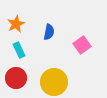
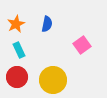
blue semicircle: moved 2 px left, 8 px up
red circle: moved 1 px right, 1 px up
yellow circle: moved 1 px left, 2 px up
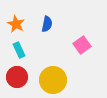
orange star: rotated 18 degrees counterclockwise
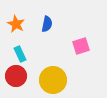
pink square: moved 1 px left, 1 px down; rotated 18 degrees clockwise
cyan rectangle: moved 1 px right, 4 px down
red circle: moved 1 px left, 1 px up
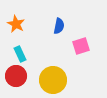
blue semicircle: moved 12 px right, 2 px down
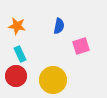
orange star: moved 1 px right, 2 px down; rotated 18 degrees counterclockwise
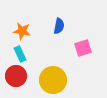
orange star: moved 5 px right, 5 px down
pink square: moved 2 px right, 2 px down
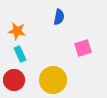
blue semicircle: moved 9 px up
orange star: moved 5 px left
red circle: moved 2 px left, 4 px down
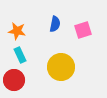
blue semicircle: moved 4 px left, 7 px down
pink square: moved 18 px up
cyan rectangle: moved 1 px down
yellow circle: moved 8 px right, 13 px up
